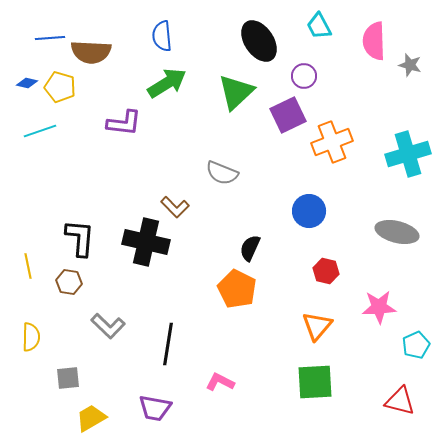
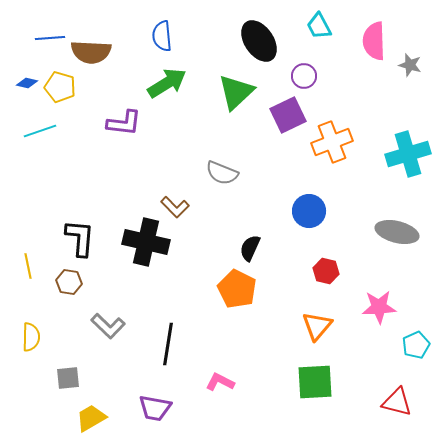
red triangle: moved 3 px left, 1 px down
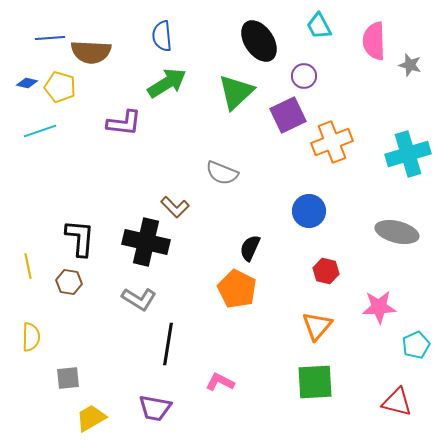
gray L-shape: moved 31 px right, 27 px up; rotated 12 degrees counterclockwise
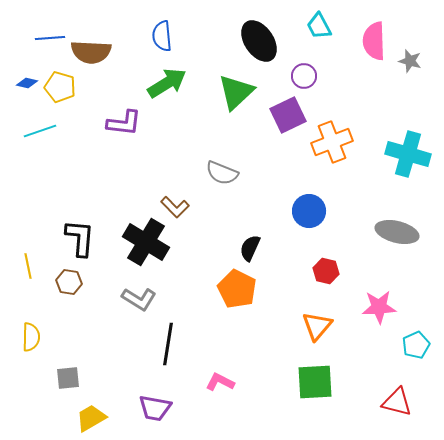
gray star: moved 4 px up
cyan cross: rotated 33 degrees clockwise
black cross: rotated 18 degrees clockwise
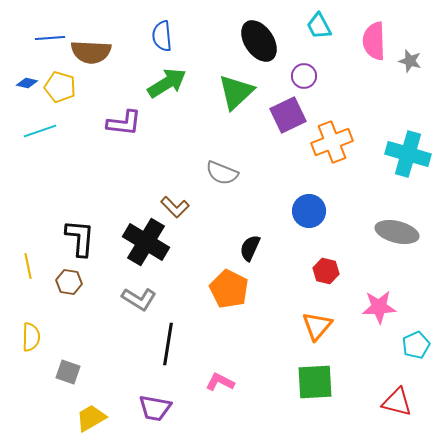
orange pentagon: moved 8 px left
gray square: moved 6 px up; rotated 25 degrees clockwise
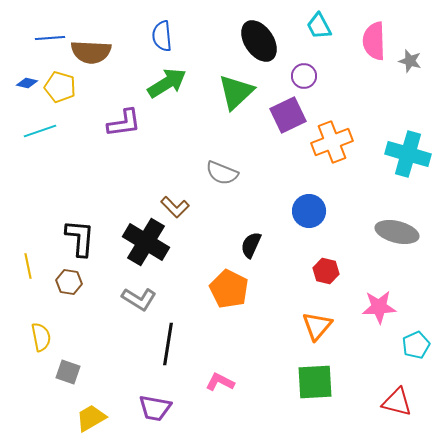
purple L-shape: rotated 15 degrees counterclockwise
black semicircle: moved 1 px right, 3 px up
yellow semicircle: moved 10 px right; rotated 12 degrees counterclockwise
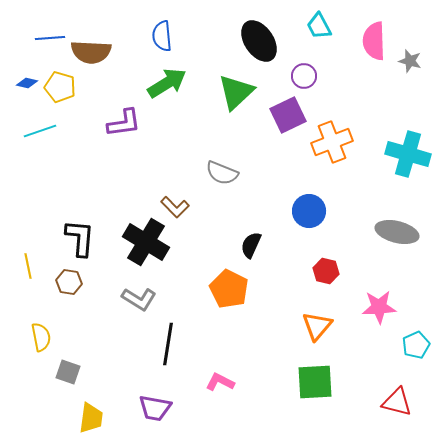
yellow trapezoid: rotated 128 degrees clockwise
